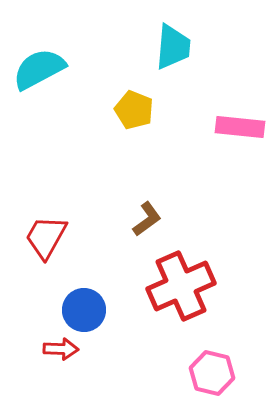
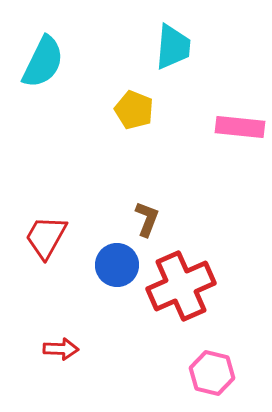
cyan semicircle: moved 4 px right, 7 px up; rotated 144 degrees clockwise
brown L-shape: rotated 33 degrees counterclockwise
blue circle: moved 33 px right, 45 px up
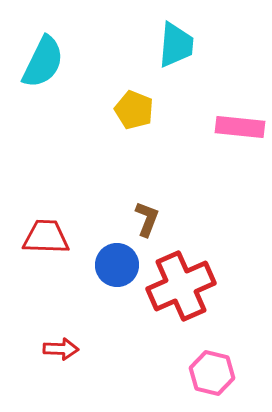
cyan trapezoid: moved 3 px right, 2 px up
red trapezoid: rotated 63 degrees clockwise
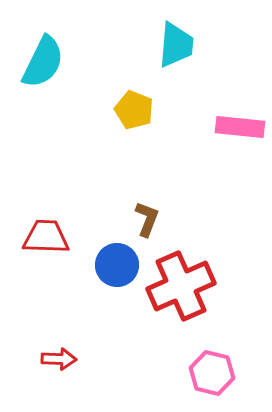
red arrow: moved 2 px left, 10 px down
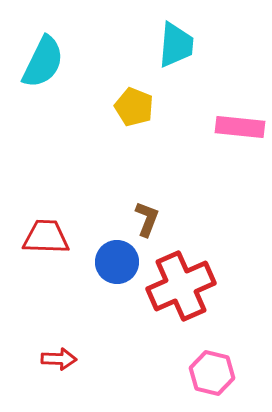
yellow pentagon: moved 3 px up
blue circle: moved 3 px up
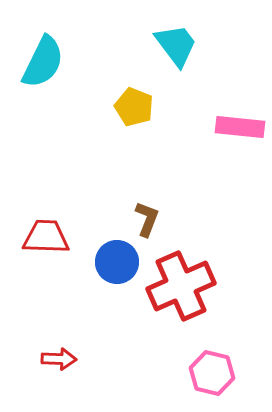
cyan trapezoid: rotated 42 degrees counterclockwise
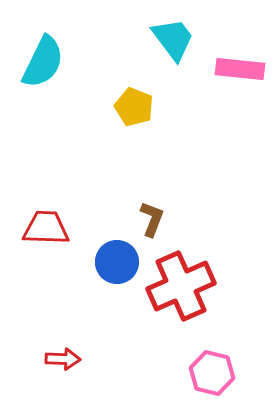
cyan trapezoid: moved 3 px left, 6 px up
pink rectangle: moved 58 px up
brown L-shape: moved 5 px right
red trapezoid: moved 9 px up
red arrow: moved 4 px right
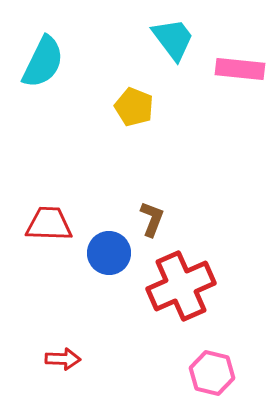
red trapezoid: moved 3 px right, 4 px up
blue circle: moved 8 px left, 9 px up
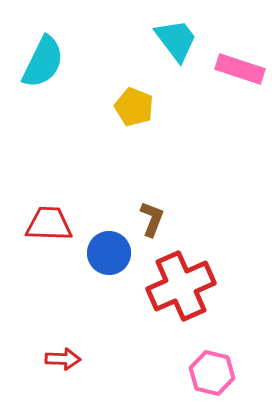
cyan trapezoid: moved 3 px right, 1 px down
pink rectangle: rotated 12 degrees clockwise
